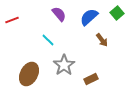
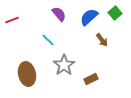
green square: moved 2 px left
brown ellipse: moved 2 px left; rotated 40 degrees counterclockwise
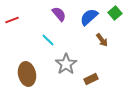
gray star: moved 2 px right, 1 px up
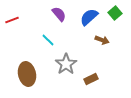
brown arrow: rotated 32 degrees counterclockwise
